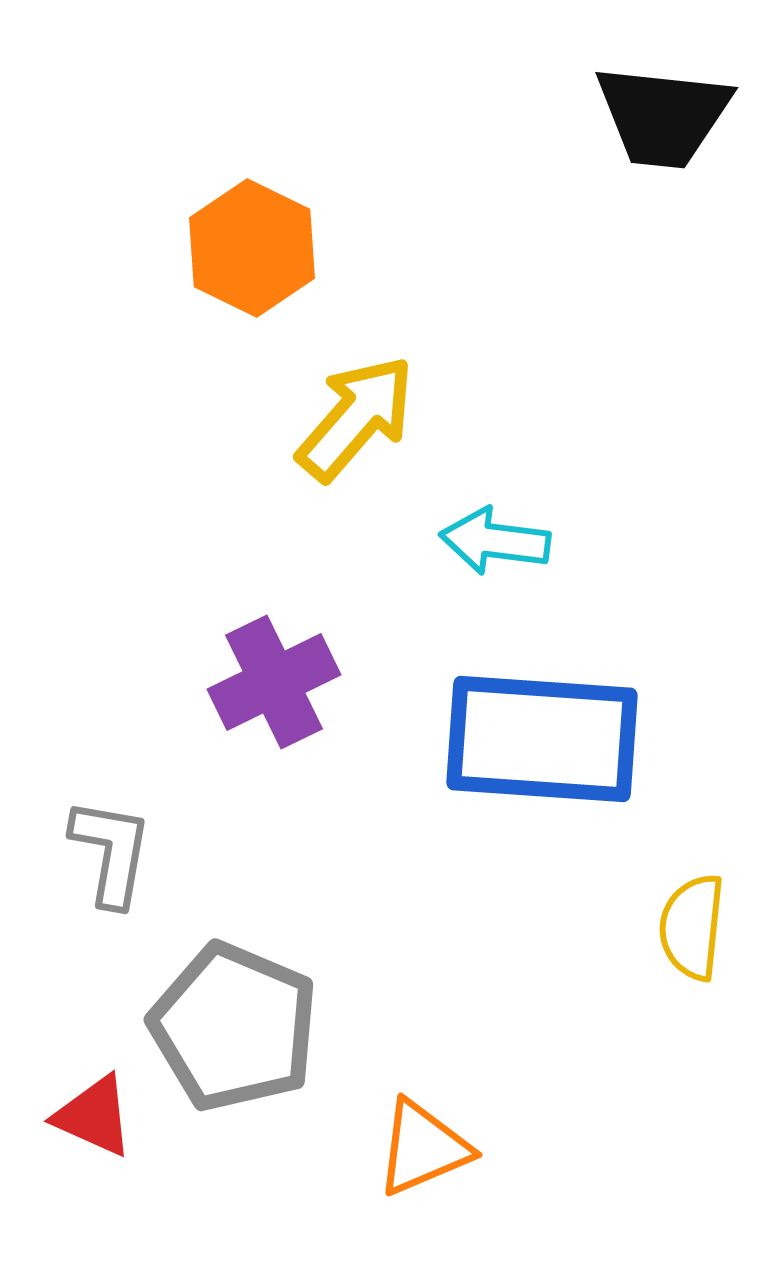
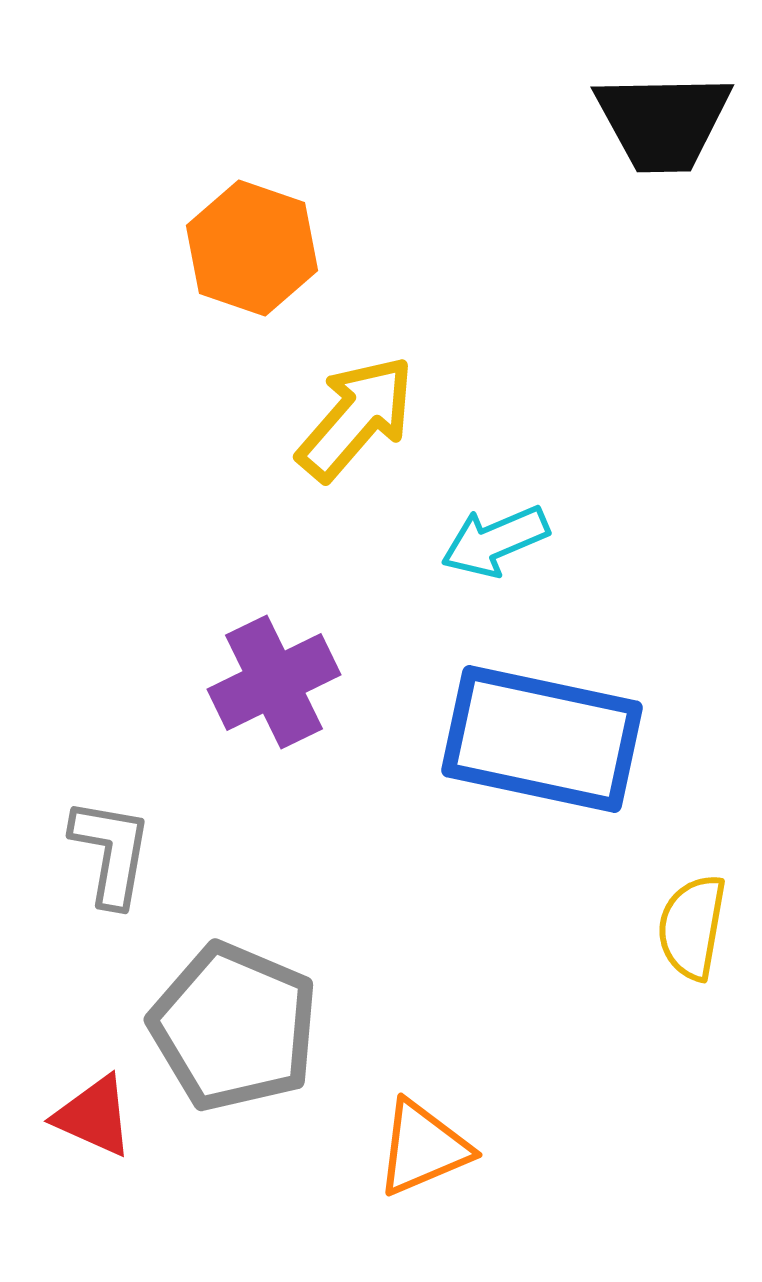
black trapezoid: moved 6 px down; rotated 7 degrees counterclockwise
orange hexagon: rotated 7 degrees counterclockwise
cyan arrow: rotated 30 degrees counterclockwise
blue rectangle: rotated 8 degrees clockwise
yellow semicircle: rotated 4 degrees clockwise
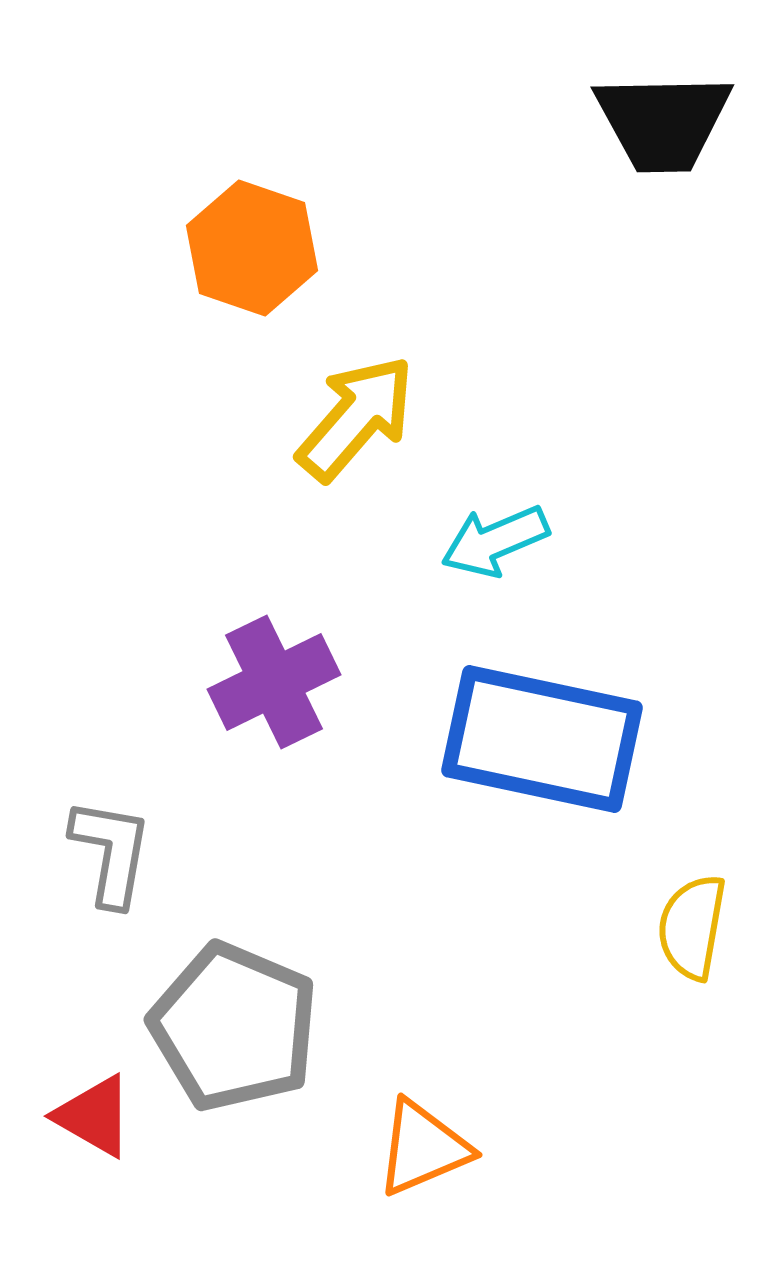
red triangle: rotated 6 degrees clockwise
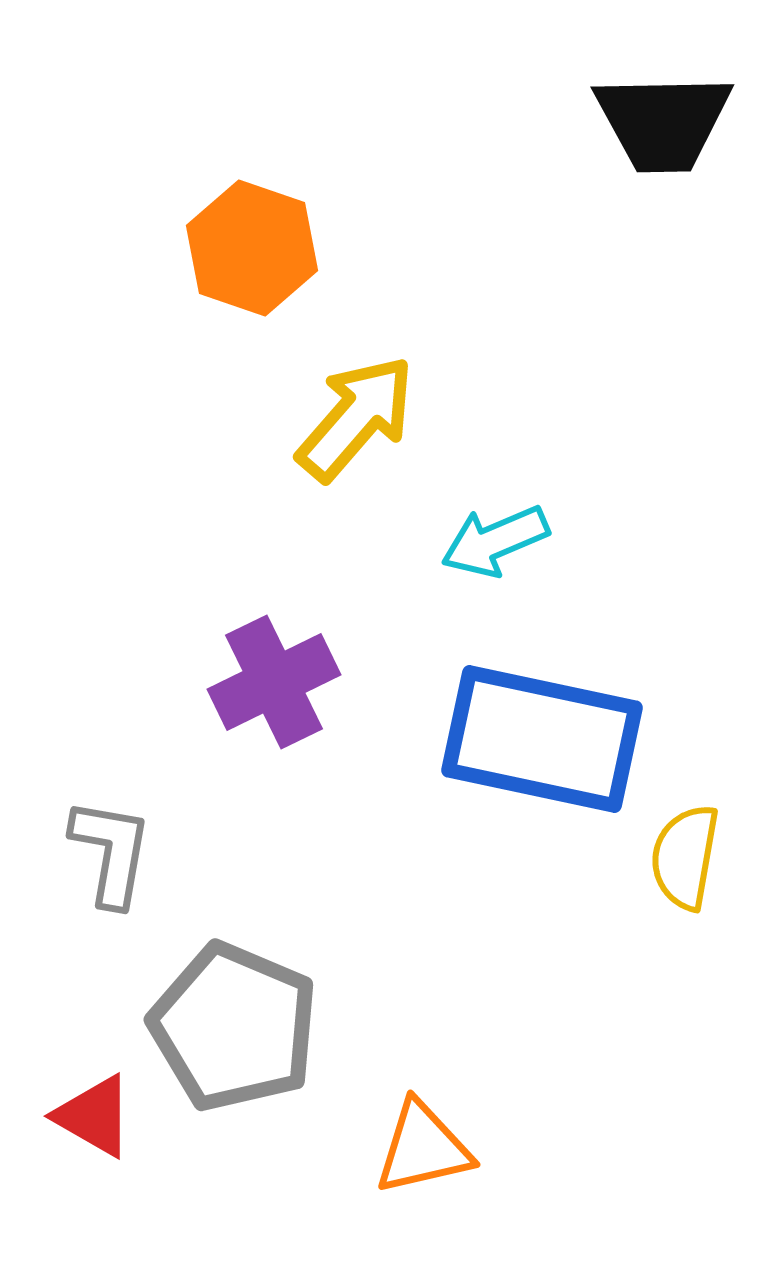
yellow semicircle: moved 7 px left, 70 px up
orange triangle: rotated 10 degrees clockwise
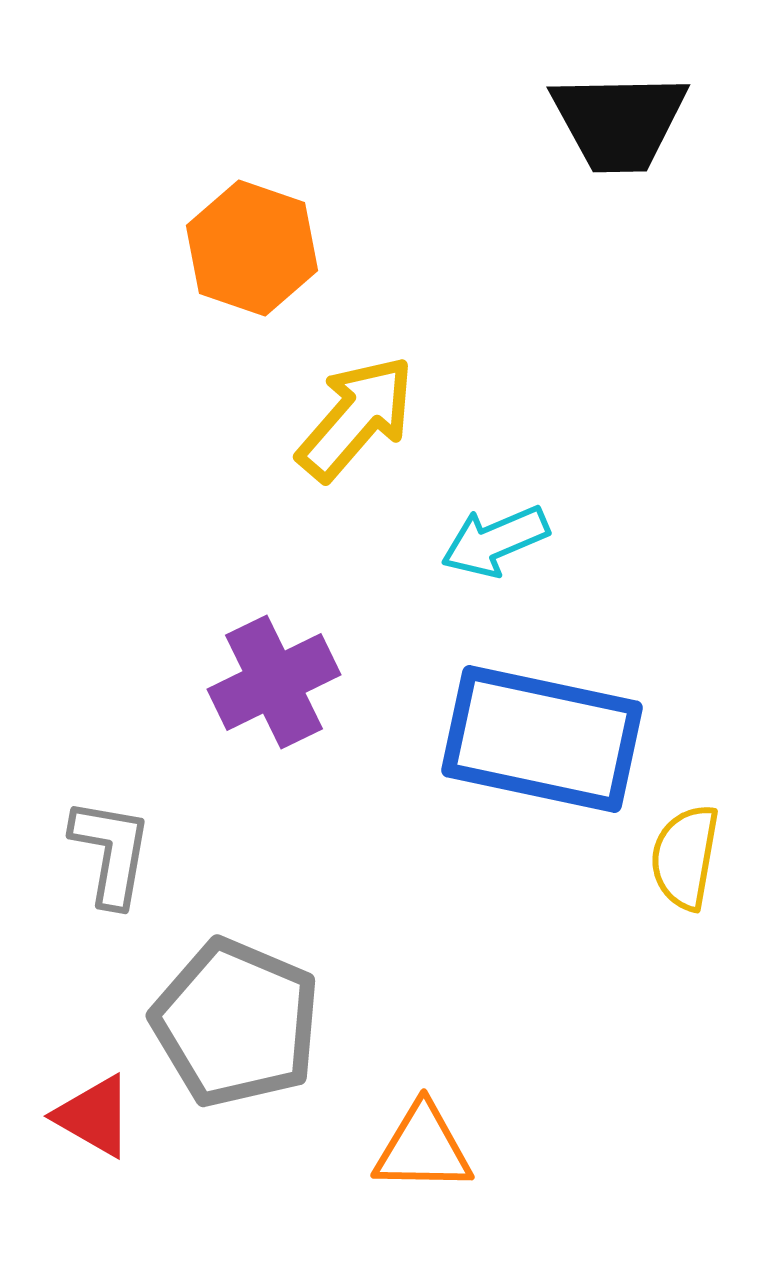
black trapezoid: moved 44 px left
gray pentagon: moved 2 px right, 4 px up
orange triangle: rotated 14 degrees clockwise
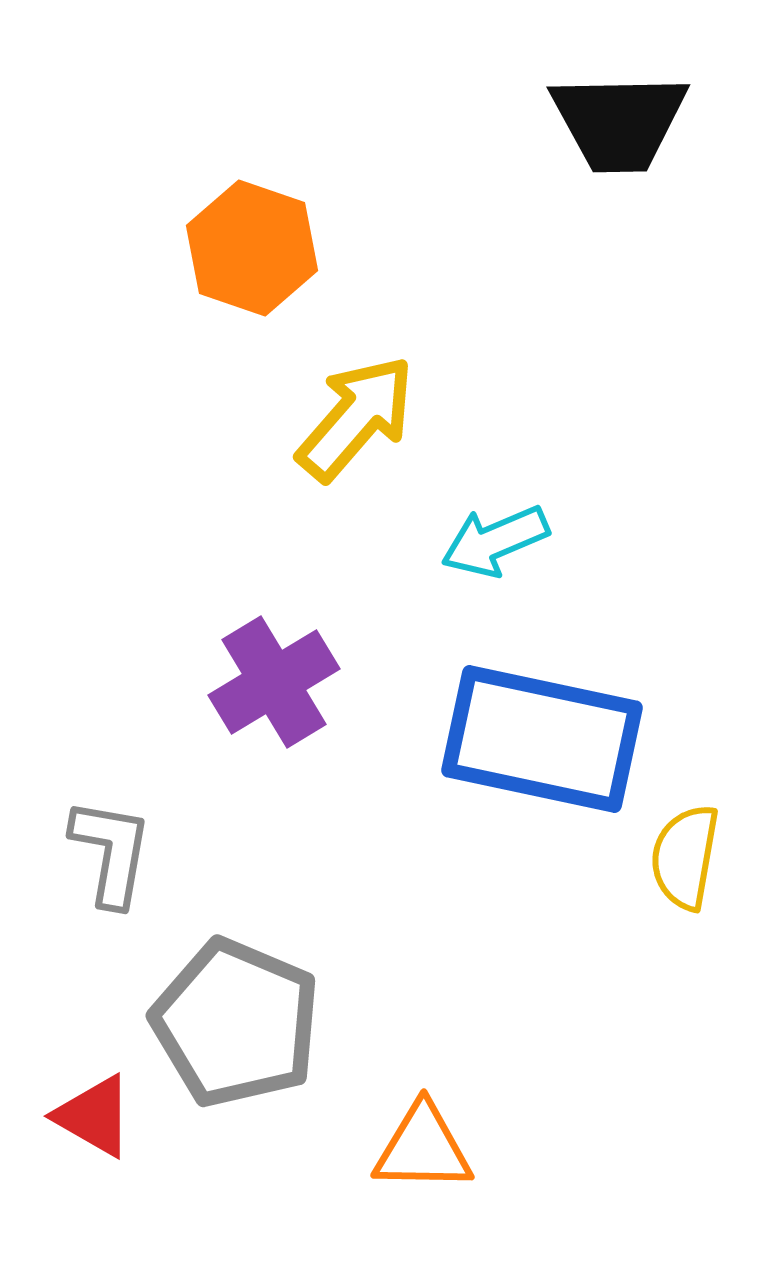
purple cross: rotated 5 degrees counterclockwise
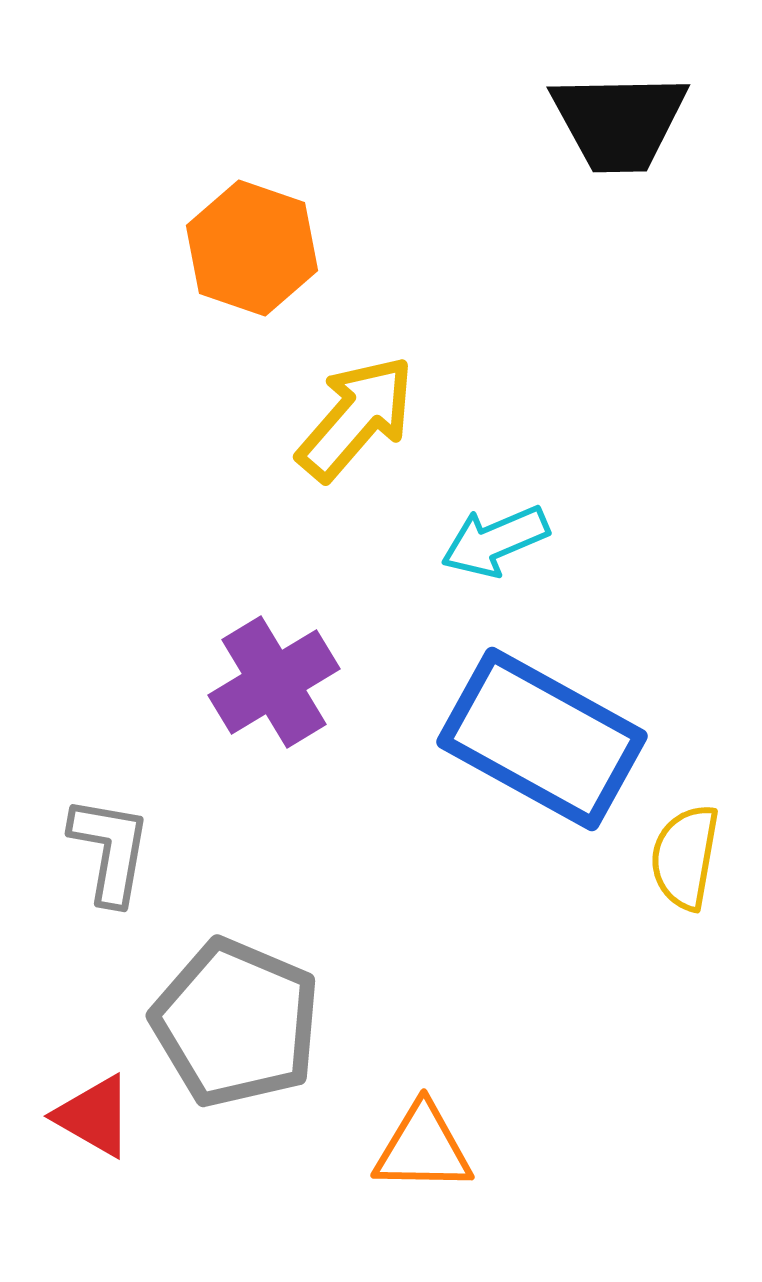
blue rectangle: rotated 17 degrees clockwise
gray L-shape: moved 1 px left, 2 px up
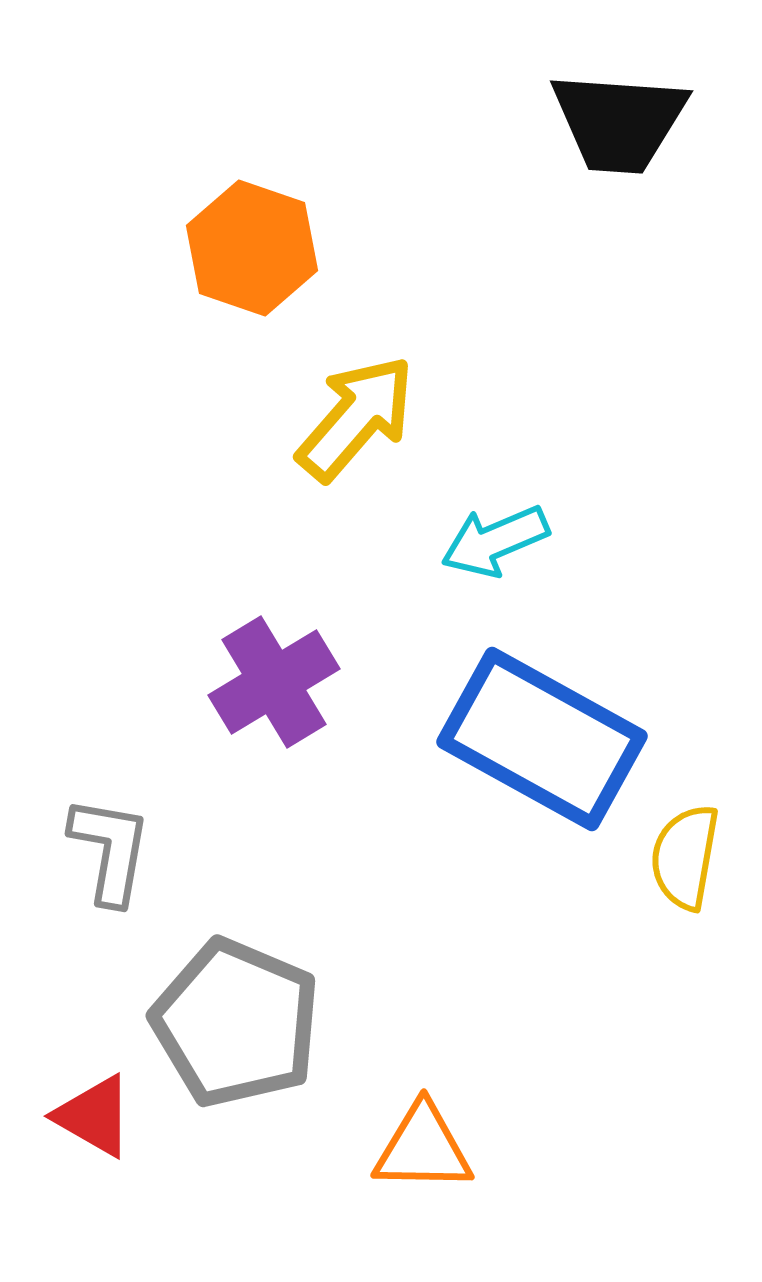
black trapezoid: rotated 5 degrees clockwise
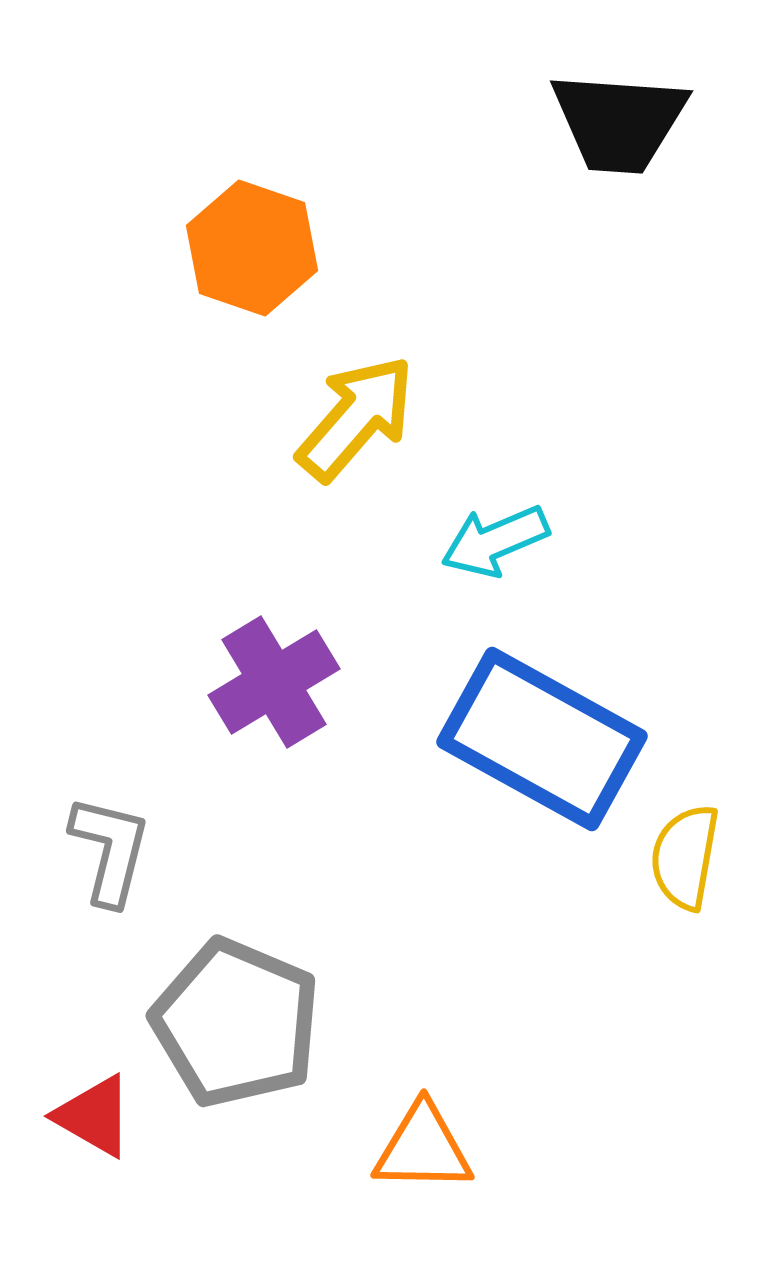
gray L-shape: rotated 4 degrees clockwise
